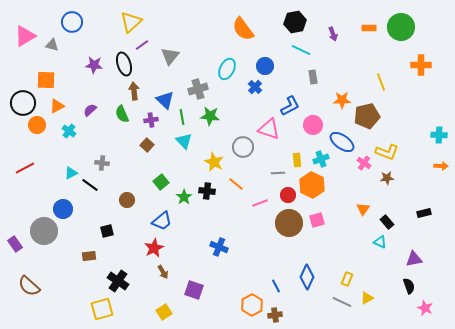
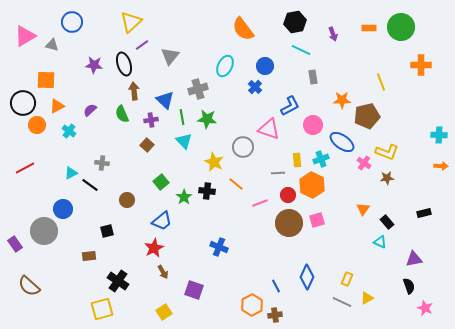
cyan ellipse at (227, 69): moved 2 px left, 3 px up
green star at (210, 116): moved 3 px left, 3 px down
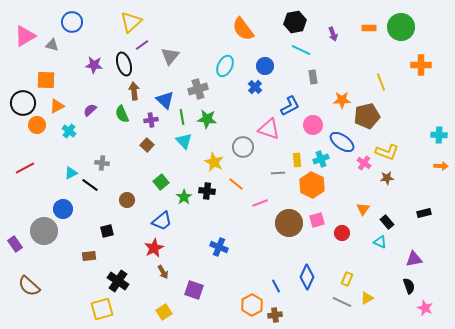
red circle at (288, 195): moved 54 px right, 38 px down
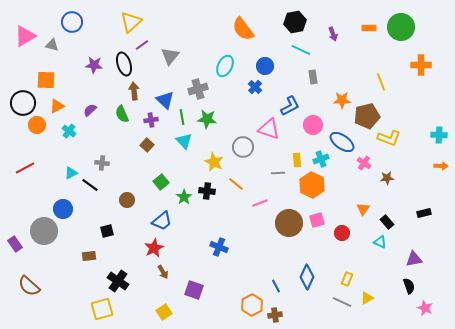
yellow L-shape at (387, 152): moved 2 px right, 14 px up
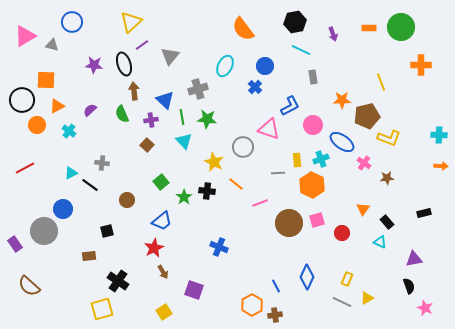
black circle at (23, 103): moved 1 px left, 3 px up
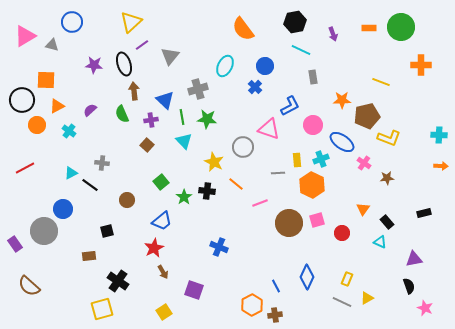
yellow line at (381, 82): rotated 48 degrees counterclockwise
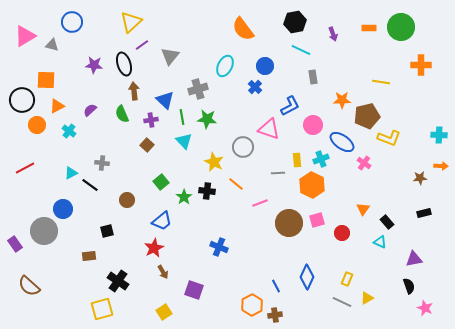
yellow line at (381, 82): rotated 12 degrees counterclockwise
brown star at (387, 178): moved 33 px right
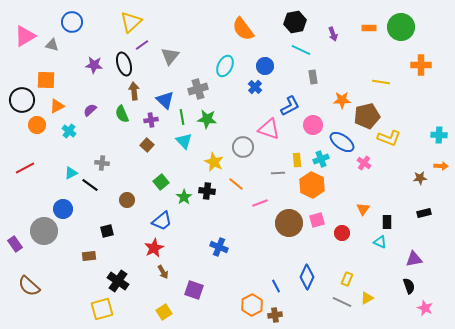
black rectangle at (387, 222): rotated 40 degrees clockwise
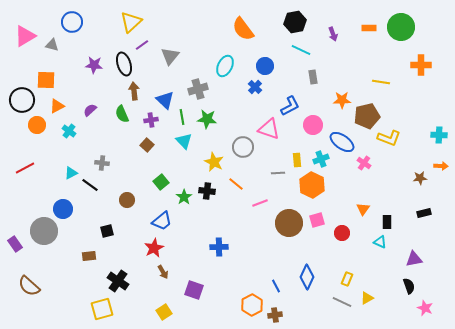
blue cross at (219, 247): rotated 24 degrees counterclockwise
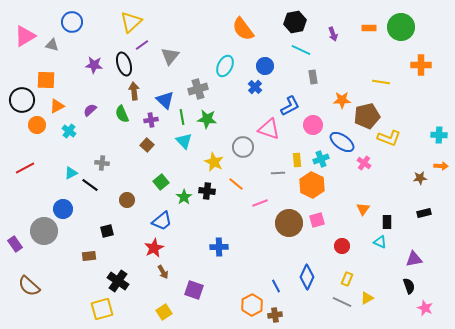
red circle at (342, 233): moved 13 px down
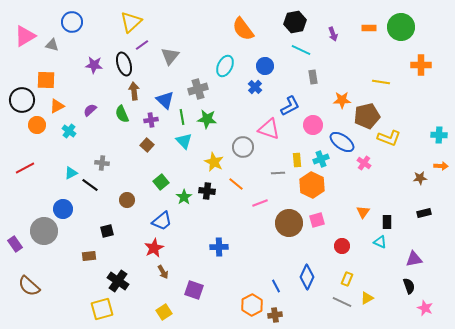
orange triangle at (363, 209): moved 3 px down
